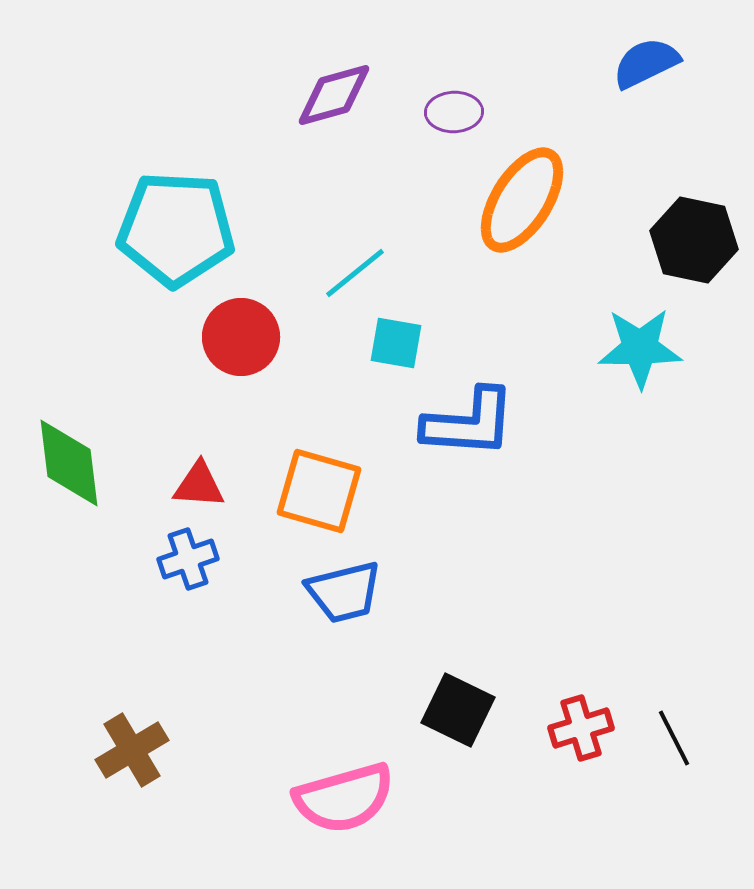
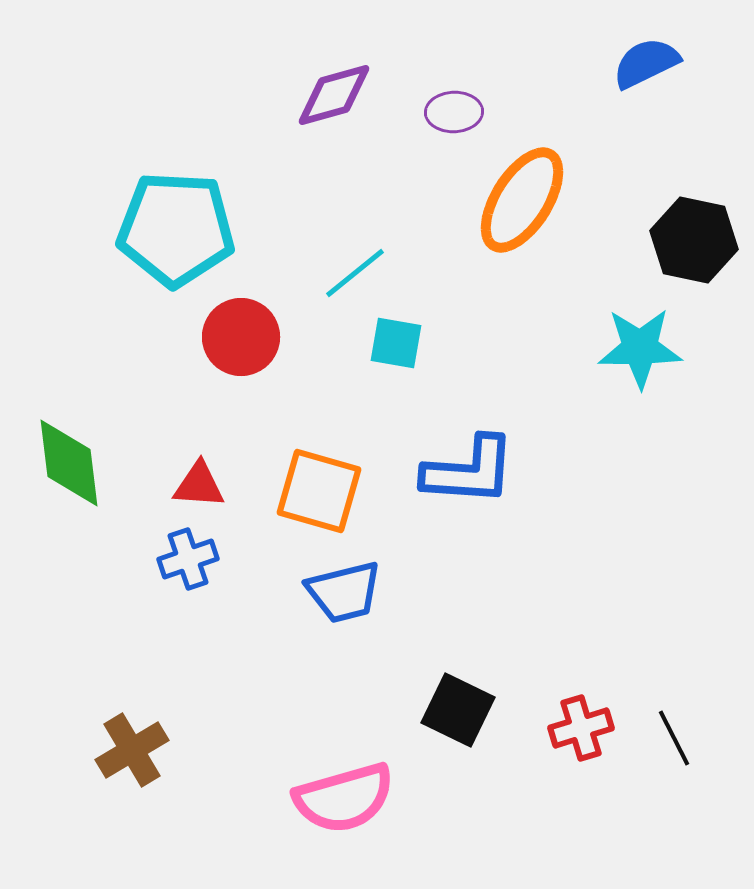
blue L-shape: moved 48 px down
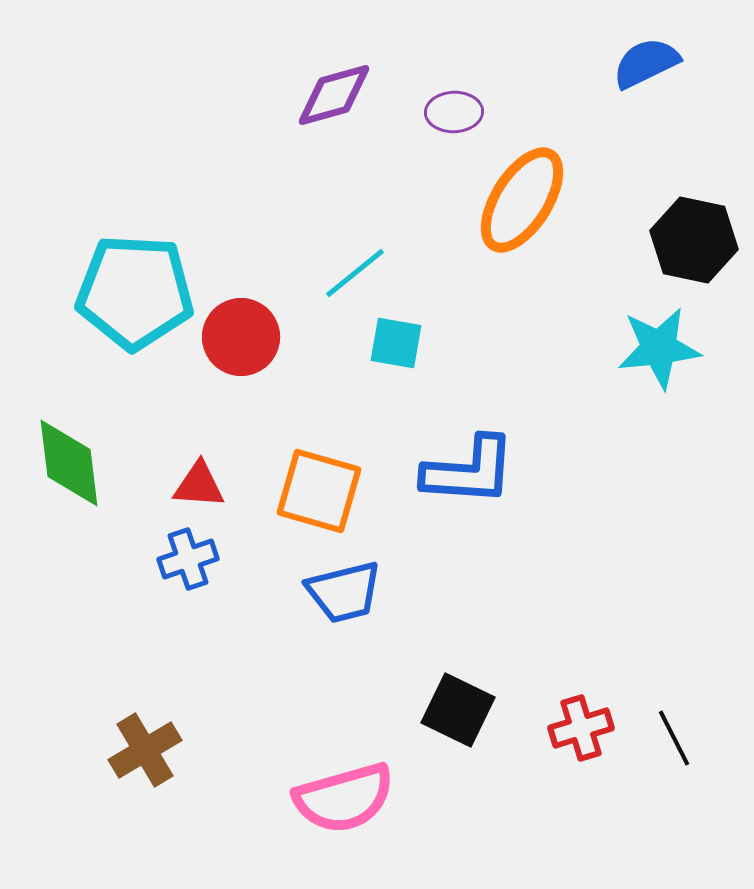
cyan pentagon: moved 41 px left, 63 px down
cyan star: moved 19 px right; rotated 6 degrees counterclockwise
brown cross: moved 13 px right
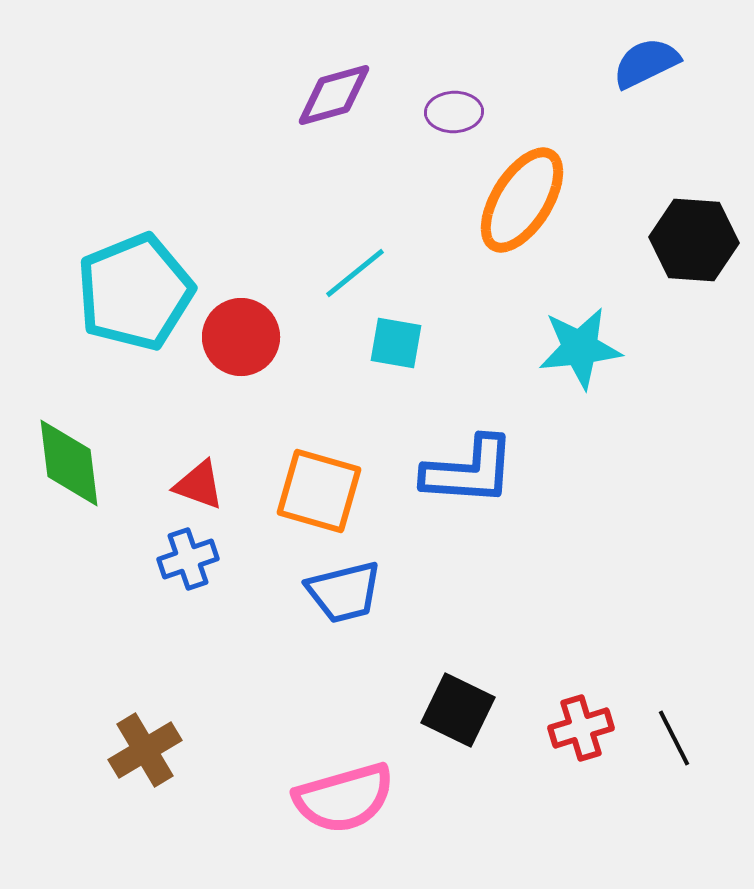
black hexagon: rotated 8 degrees counterclockwise
cyan pentagon: rotated 25 degrees counterclockwise
cyan star: moved 79 px left
red triangle: rotated 16 degrees clockwise
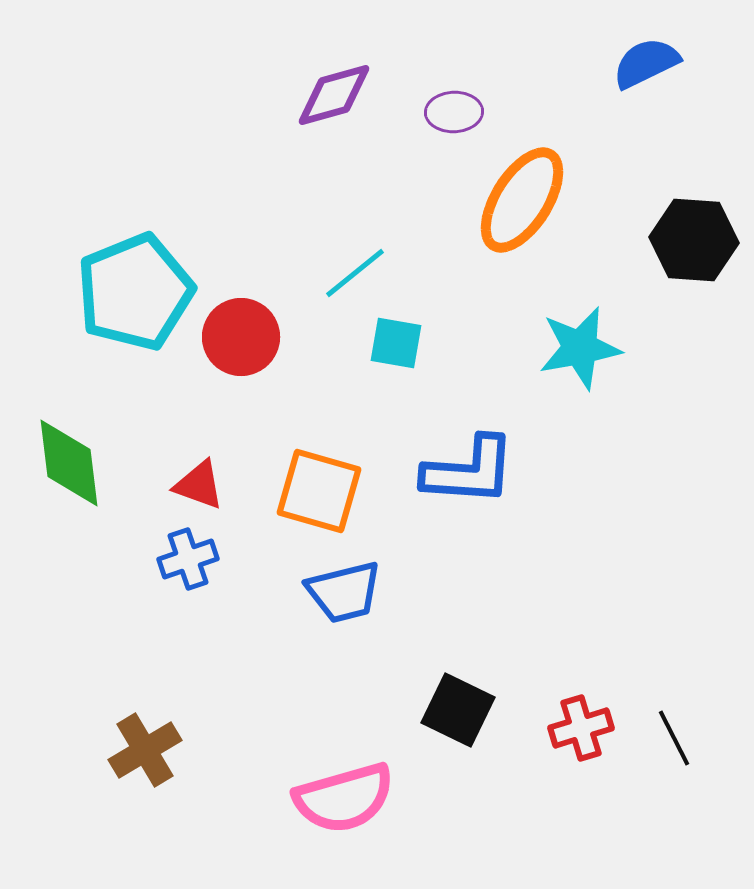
cyan star: rotated 4 degrees counterclockwise
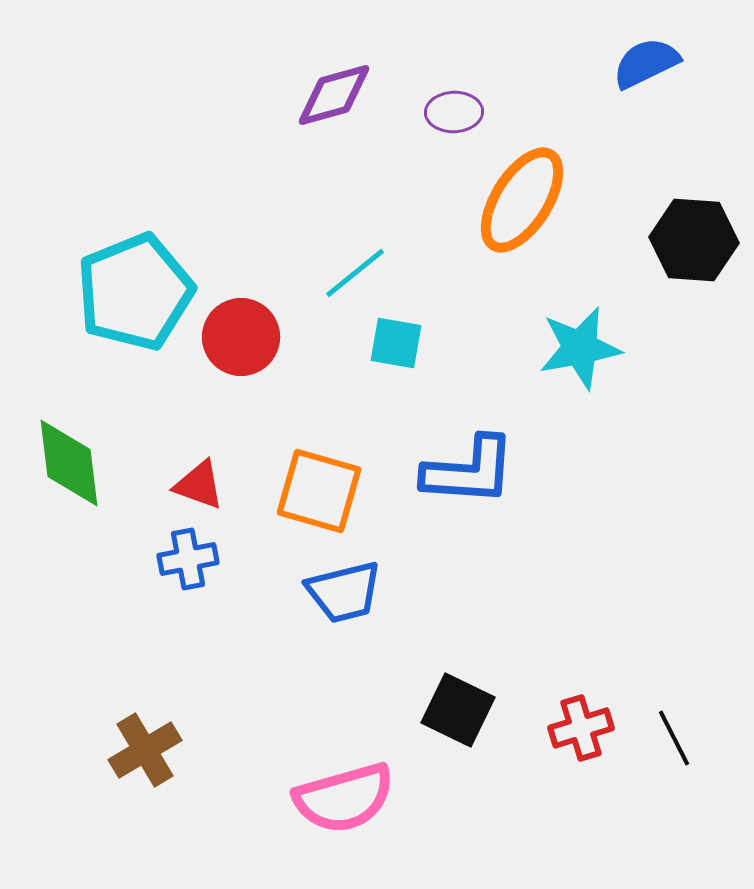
blue cross: rotated 8 degrees clockwise
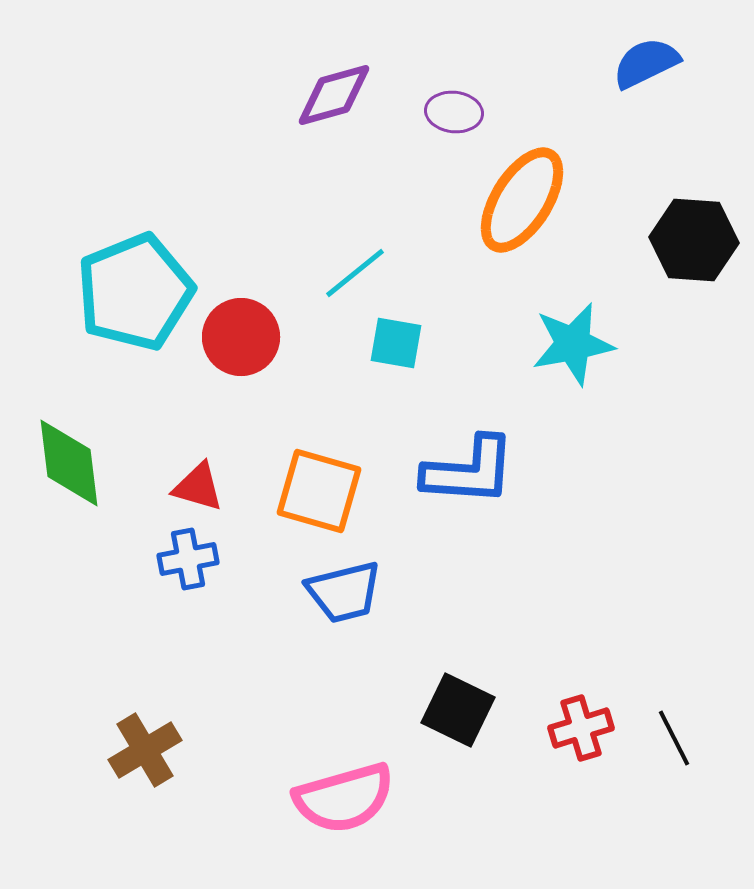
purple ellipse: rotated 8 degrees clockwise
cyan star: moved 7 px left, 4 px up
red triangle: moved 1 px left, 2 px down; rotated 4 degrees counterclockwise
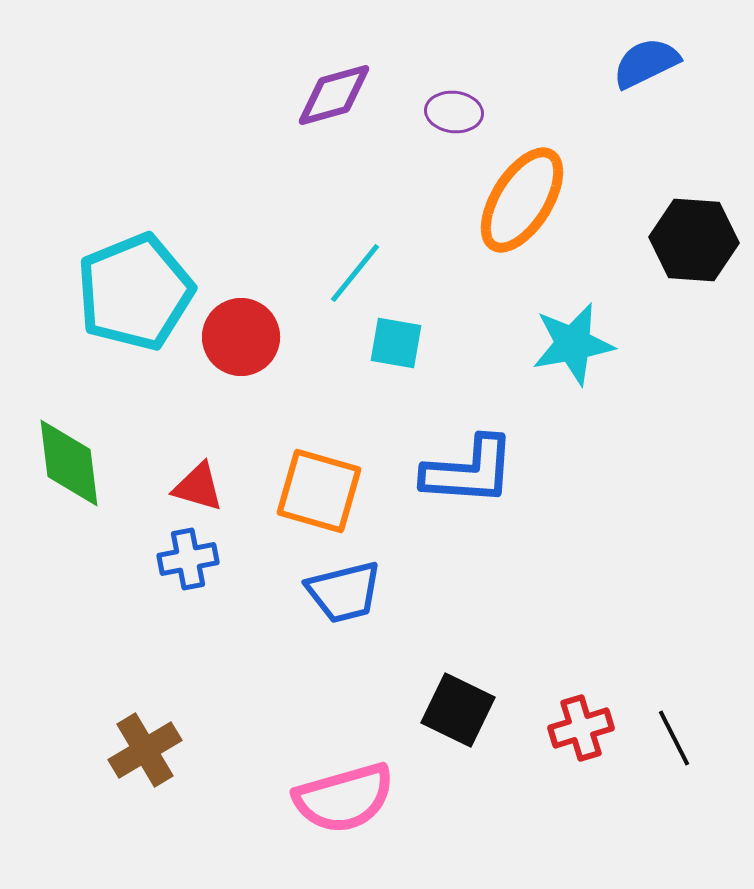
cyan line: rotated 12 degrees counterclockwise
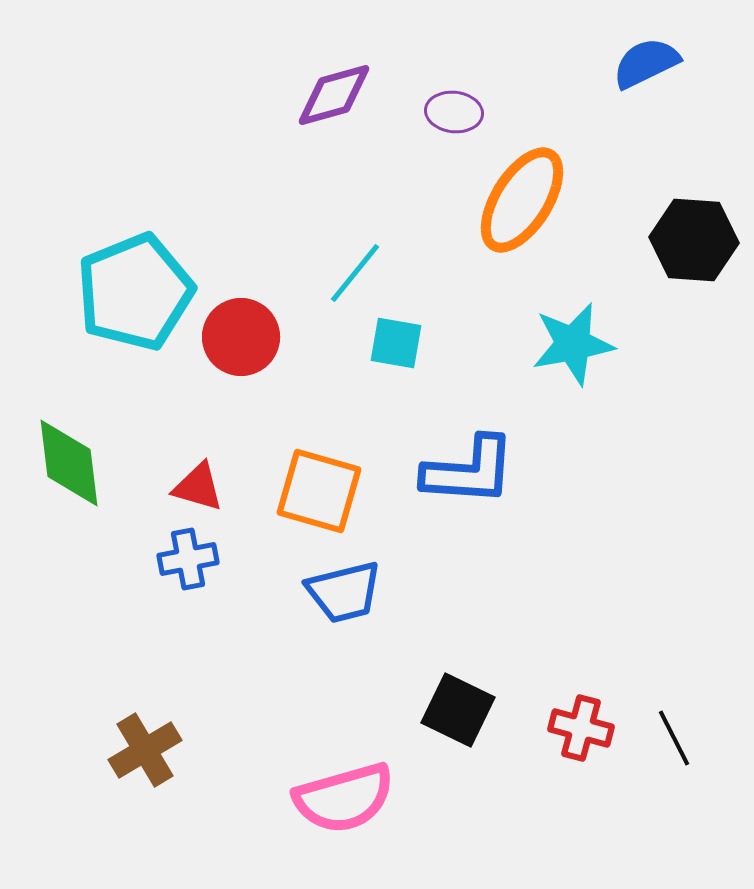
red cross: rotated 32 degrees clockwise
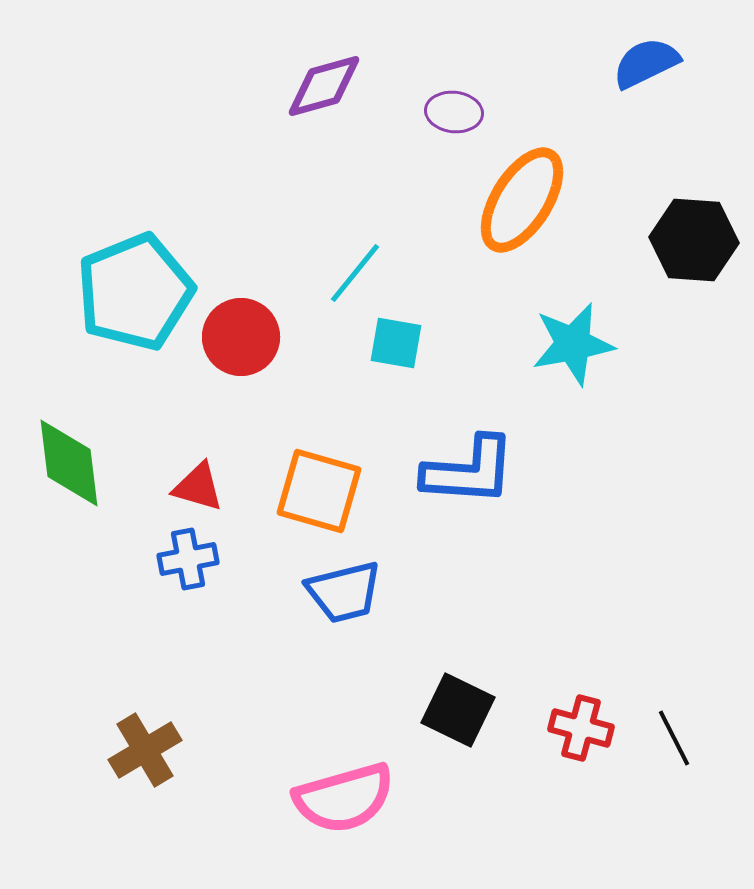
purple diamond: moved 10 px left, 9 px up
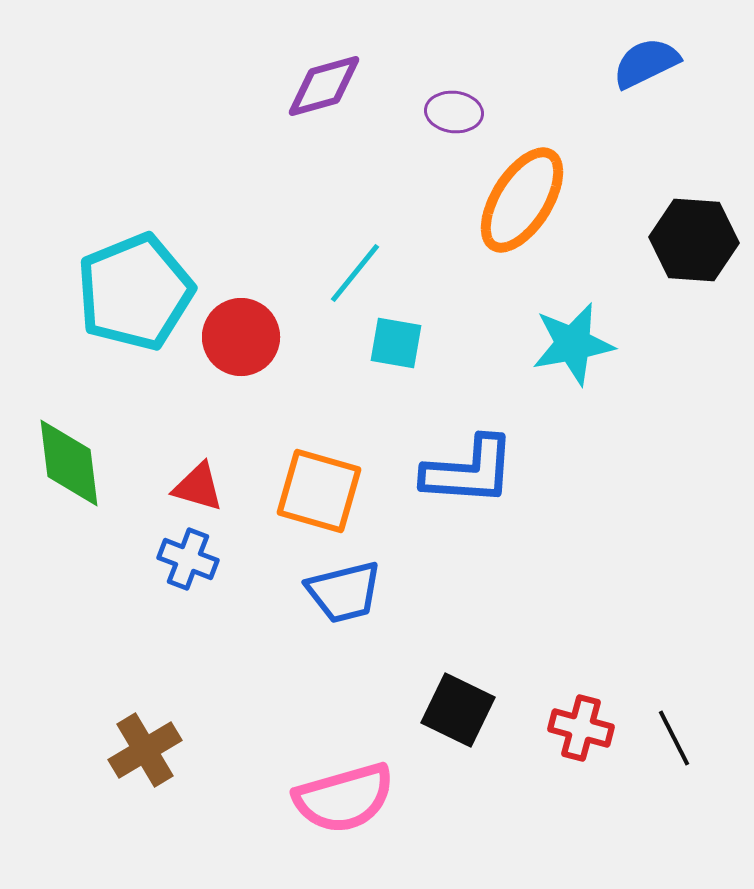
blue cross: rotated 32 degrees clockwise
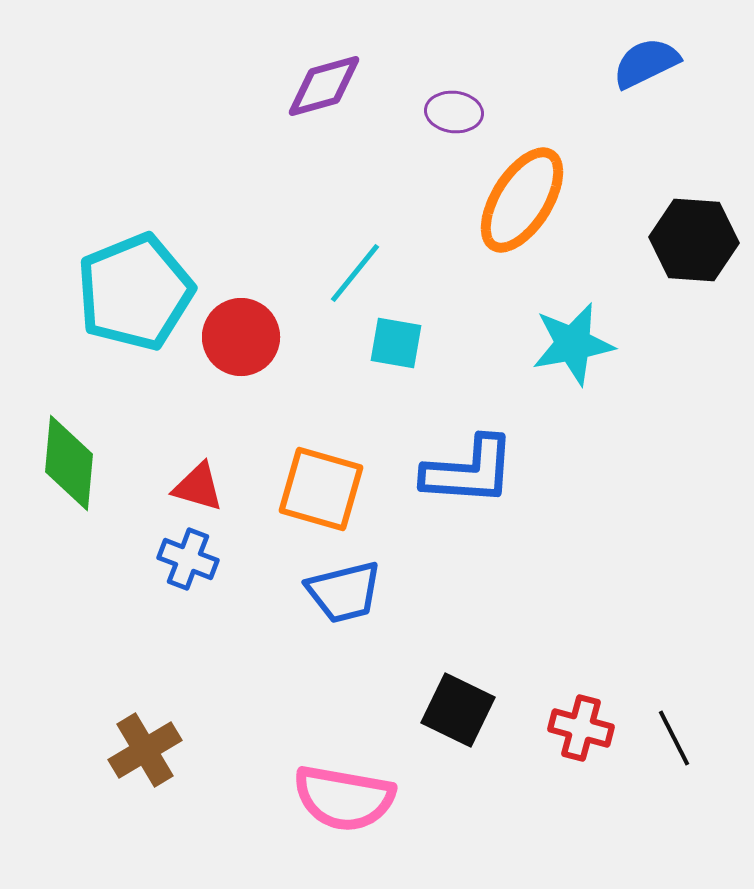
green diamond: rotated 12 degrees clockwise
orange square: moved 2 px right, 2 px up
pink semicircle: rotated 26 degrees clockwise
